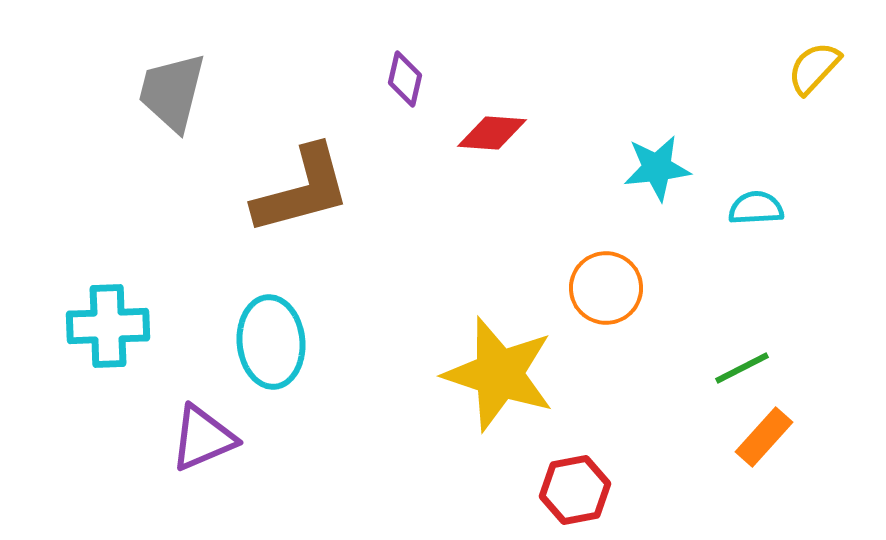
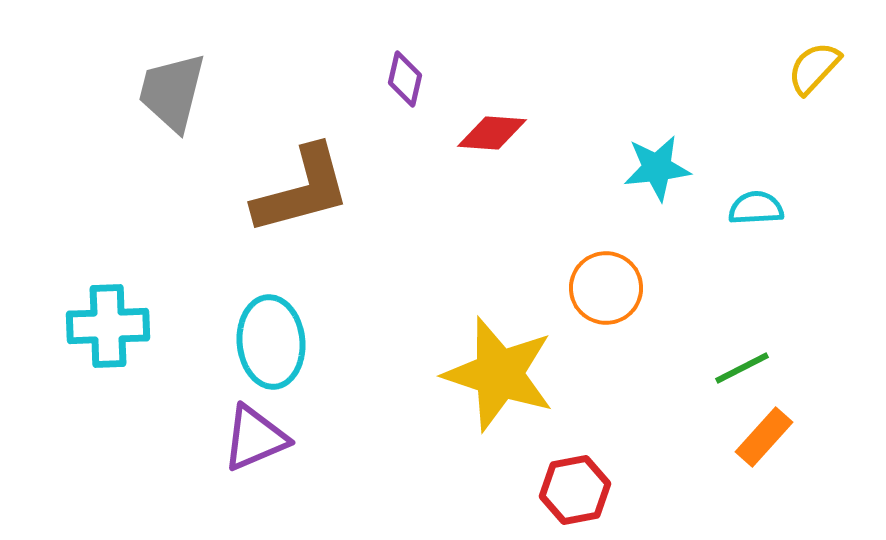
purple triangle: moved 52 px right
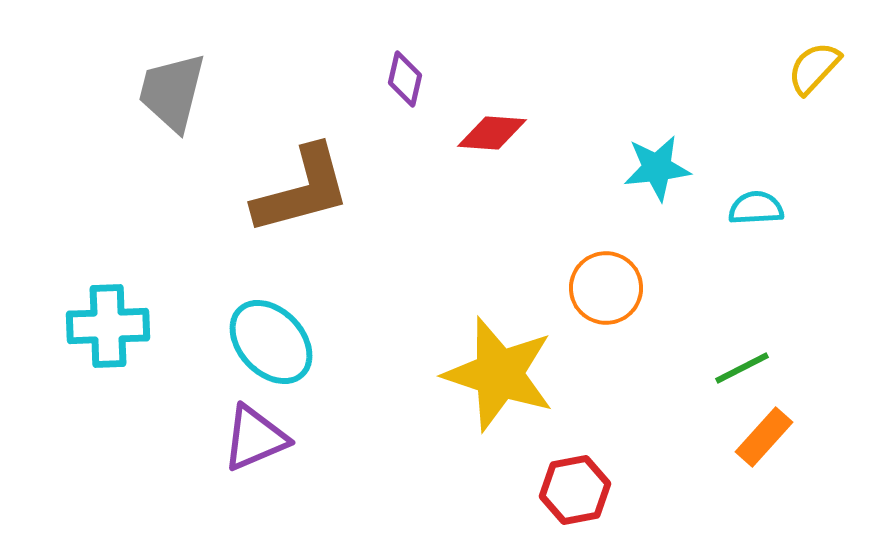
cyan ellipse: rotated 38 degrees counterclockwise
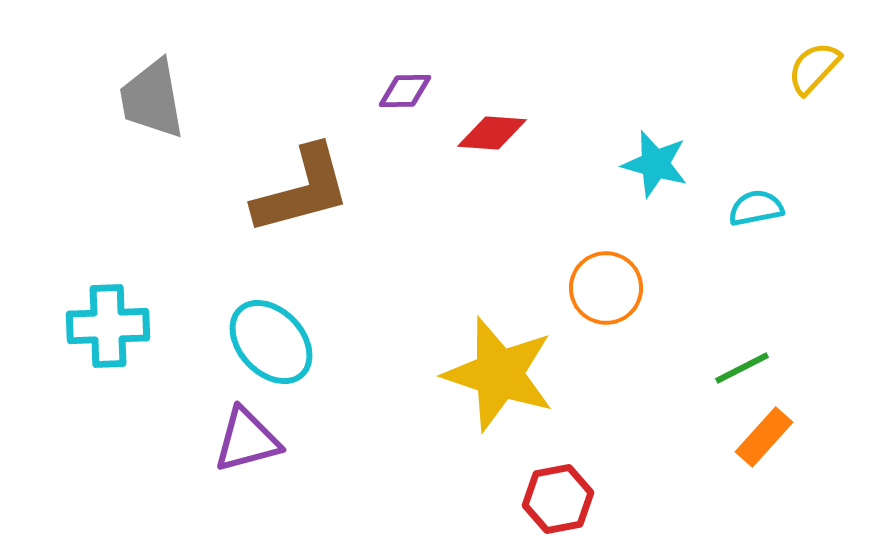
purple diamond: moved 12 px down; rotated 76 degrees clockwise
gray trapezoid: moved 20 px left, 7 px down; rotated 24 degrees counterclockwise
cyan star: moved 2 px left, 4 px up; rotated 22 degrees clockwise
cyan semicircle: rotated 8 degrees counterclockwise
purple triangle: moved 8 px left, 2 px down; rotated 8 degrees clockwise
red hexagon: moved 17 px left, 9 px down
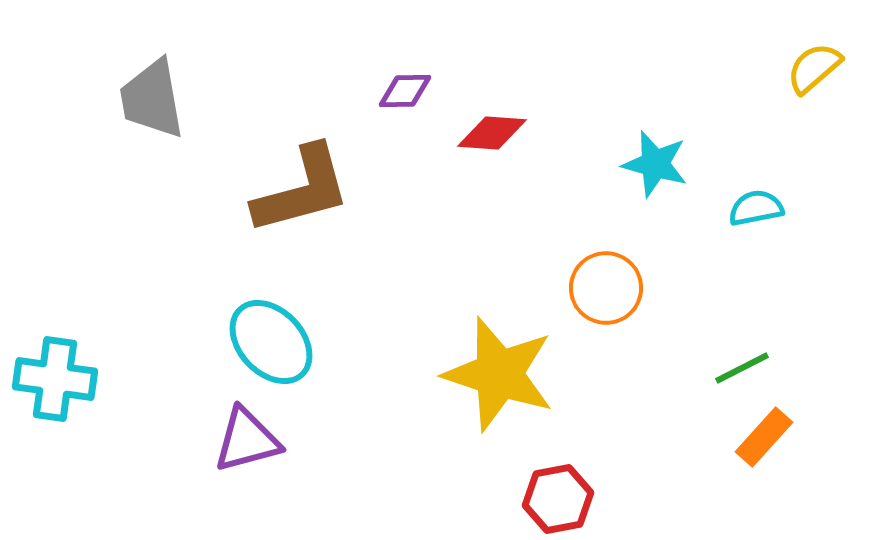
yellow semicircle: rotated 6 degrees clockwise
cyan cross: moved 53 px left, 53 px down; rotated 10 degrees clockwise
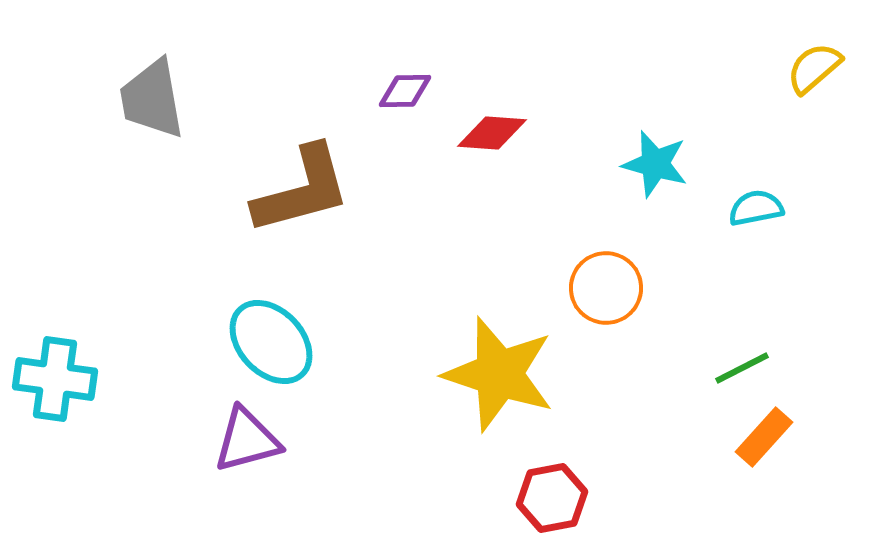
red hexagon: moved 6 px left, 1 px up
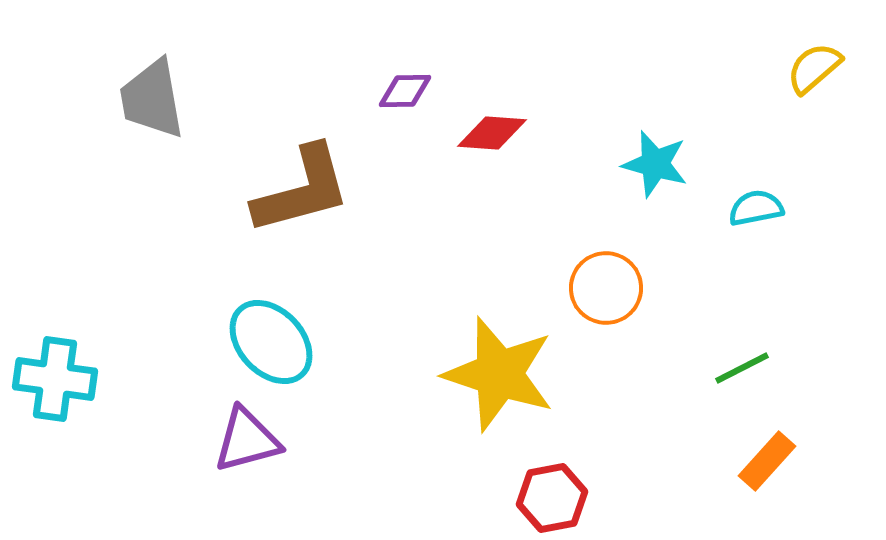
orange rectangle: moved 3 px right, 24 px down
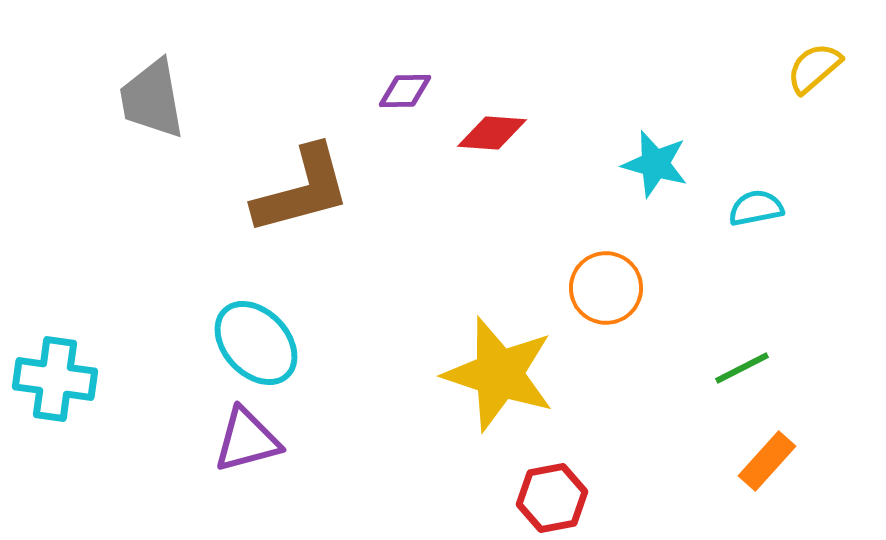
cyan ellipse: moved 15 px left, 1 px down
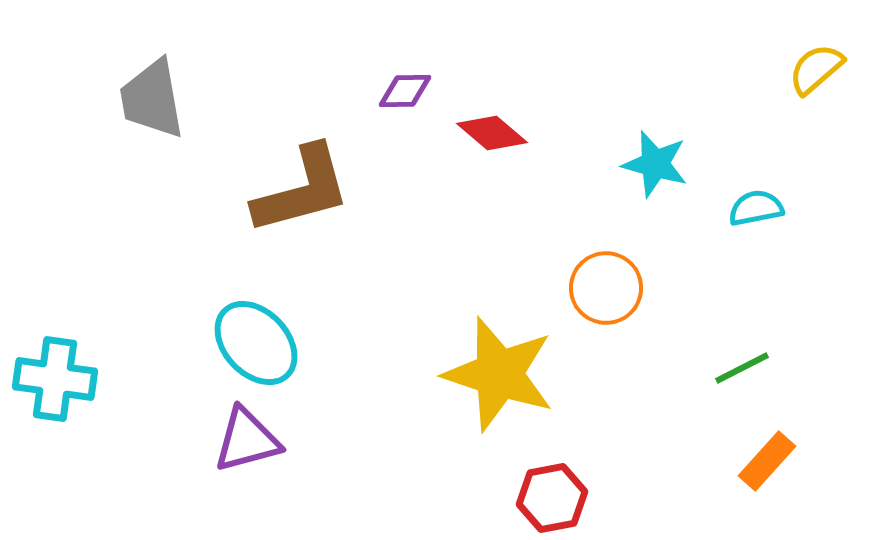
yellow semicircle: moved 2 px right, 1 px down
red diamond: rotated 36 degrees clockwise
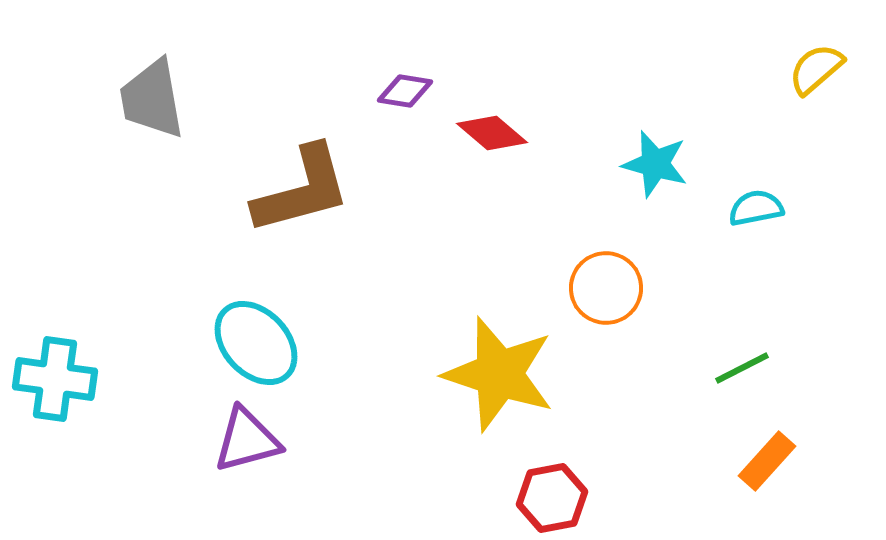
purple diamond: rotated 10 degrees clockwise
